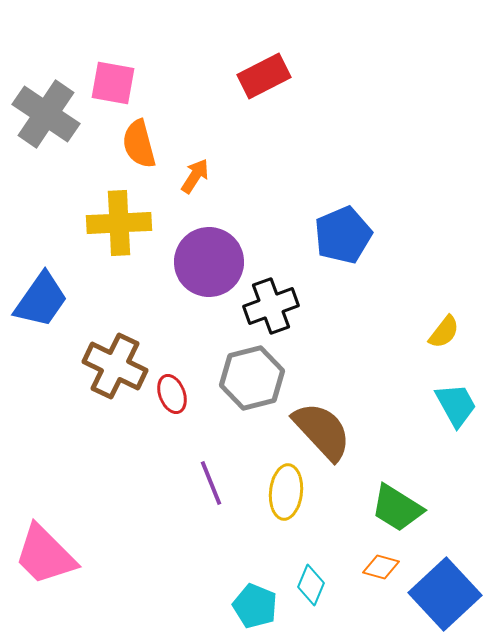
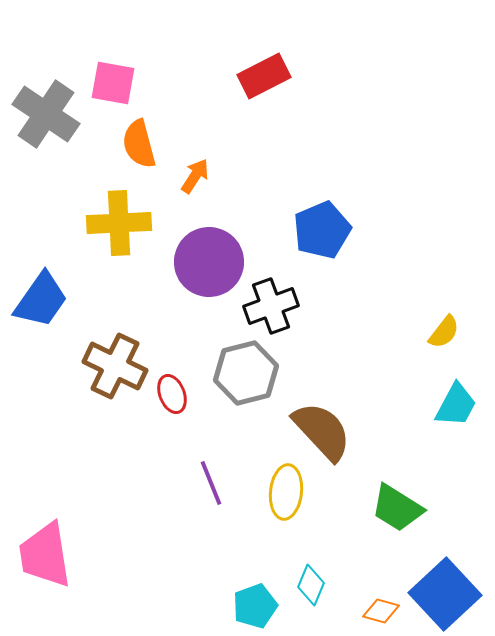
blue pentagon: moved 21 px left, 5 px up
gray hexagon: moved 6 px left, 5 px up
cyan trapezoid: rotated 57 degrees clockwise
pink trapezoid: rotated 36 degrees clockwise
orange diamond: moved 44 px down
cyan pentagon: rotated 30 degrees clockwise
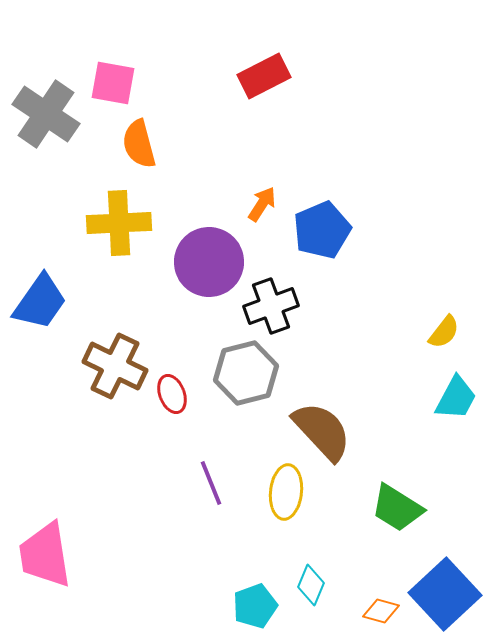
orange arrow: moved 67 px right, 28 px down
blue trapezoid: moved 1 px left, 2 px down
cyan trapezoid: moved 7 px up
